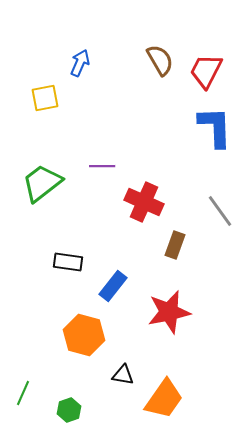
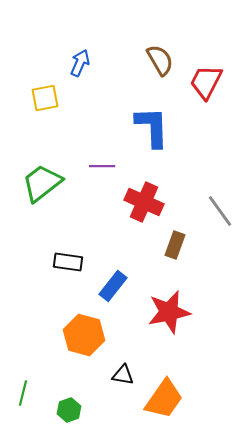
red trapezoid: moved 11 px down
blue L-shape: moved 63 px left
green line: rotated 10 degrees counterclockwise
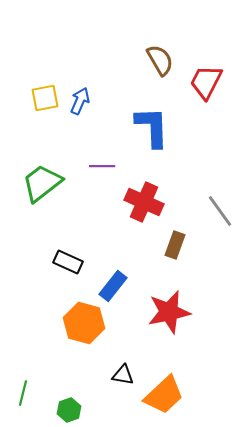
blue arrow: moved 38 px down
black rectangle: rotated 16 degrees clockwise
orange hexagon: moved 12 px up
orange trapezoid: moved 4 px up; rotated 12 degrees clockwise
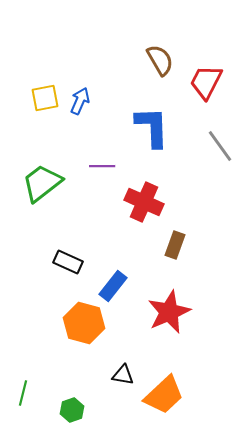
gray line: moved 65 px up
red star: rotated 12 degrees counterclockwise
green hexagon: moved 3 px right
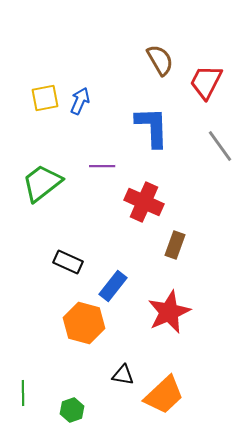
green line: rotated 15 degrees counterclockwise
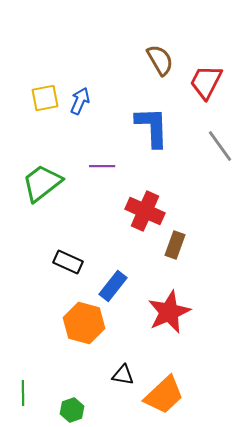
red cross: moved 1 px right, 9 px down
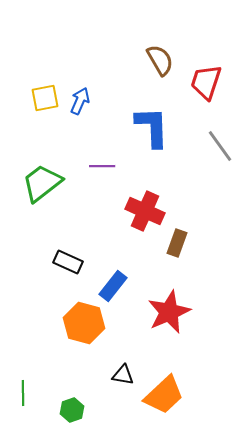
red trapezoid: rotated 9 degrees counterclockwise
brown rectangle: moved 2 px right, 2 px up
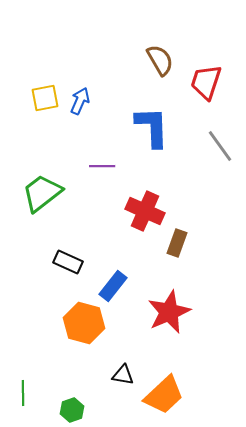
green trapezoid: moved 10 px down
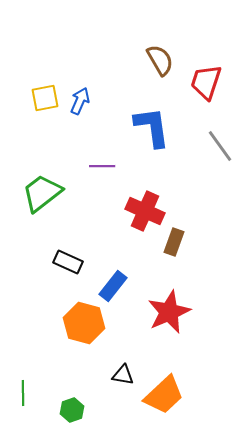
blue L-shape: rotated 6 degrees counterclockwise
brown rectangle: moved 3 px left, 1 px up
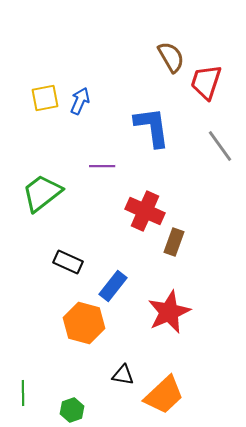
brown semicircle: moved 11 px right, 3 px up
